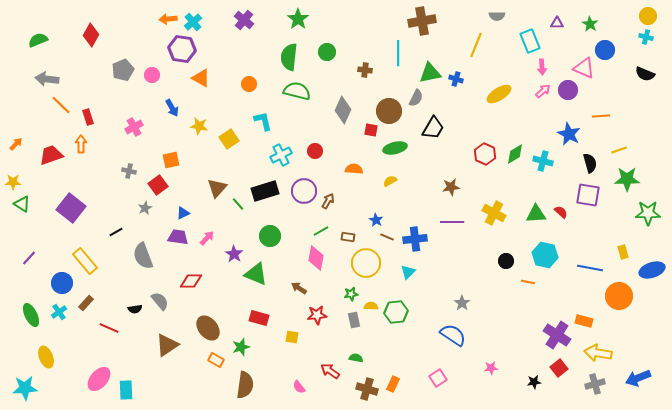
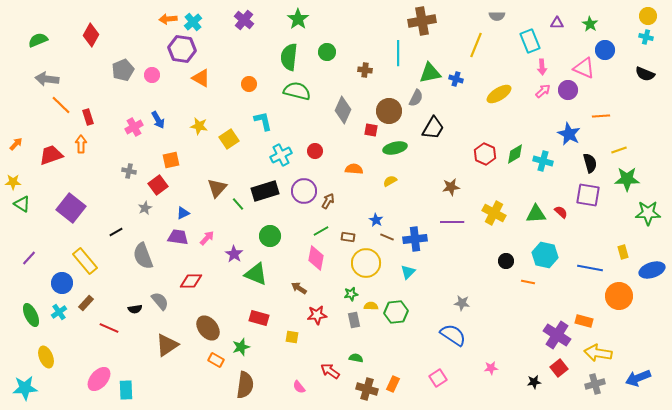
blue arrow at (172, 108): moved 14 px left, 12 px down
gray star at (462, 303): rotated 28 degrees counterclockwise
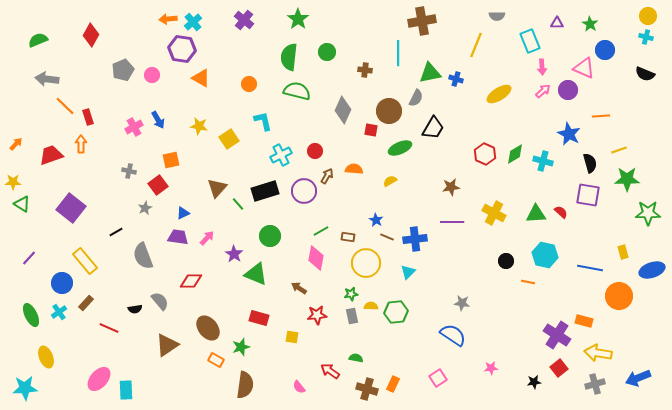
orange line at (61, 105): moved 4 px right, 1 px down
green ellipse at (395, 148): moved 5 px right; rotated 10 degrees counterclockwise
brown arrow at (328, 201): moved 1 px left, 25 px up
gray rectangle at (354, 320): moved 2 px left, 4 px up
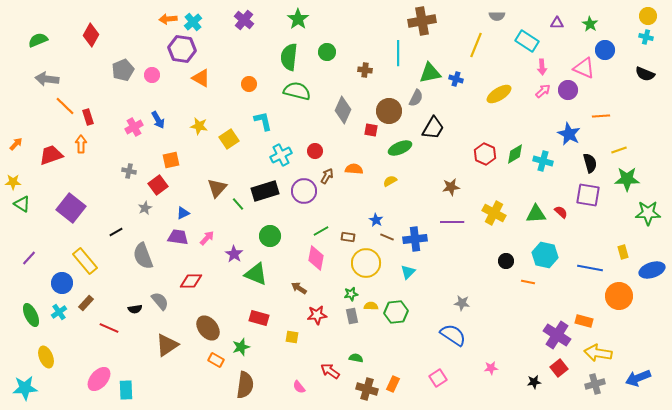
cyan rectangle at (530, 41): moved 3 px left; rotated 35 degrees counterclockwise
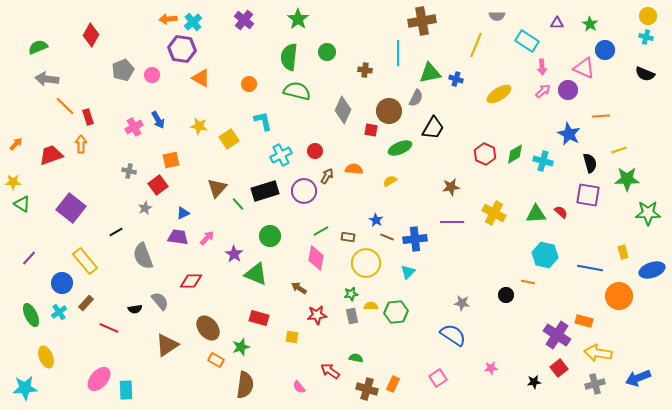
green semicircle at (38, 40): moved 7 px down
black circle at (506, 261): moved 34 px down
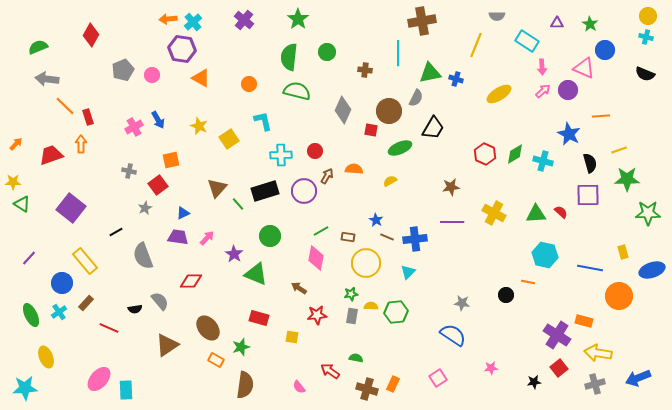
yellow star at (199, 126): rotated 12 degrees clockwise
cyan cross at (281, 155): rotated 25 degrees clockwise
purple square at (588, 195): rotated 10 degrees counterclockwise
gray rectangle at (352, 316): rotated 21 degrees clockwise
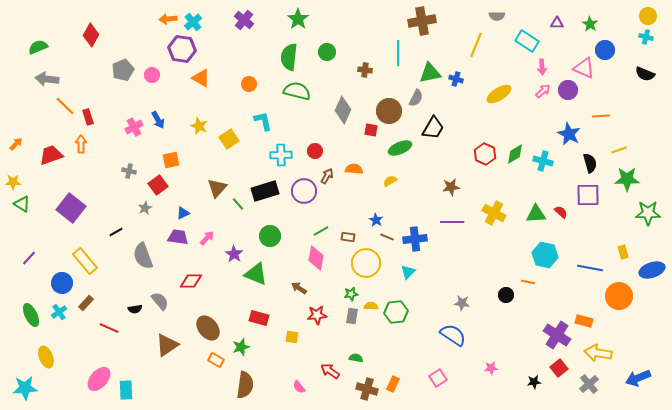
gray cross at (595, 384): moved 6 px left; rotated 24 degrees counterclockwise
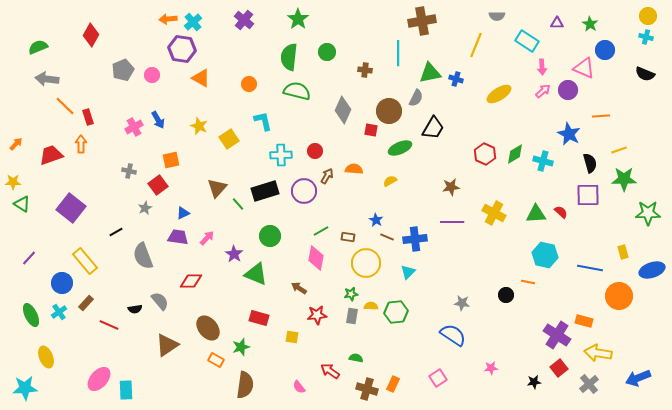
green star at (627, 179): moved 3 px left
red line at (109, 328): moved 3 px up
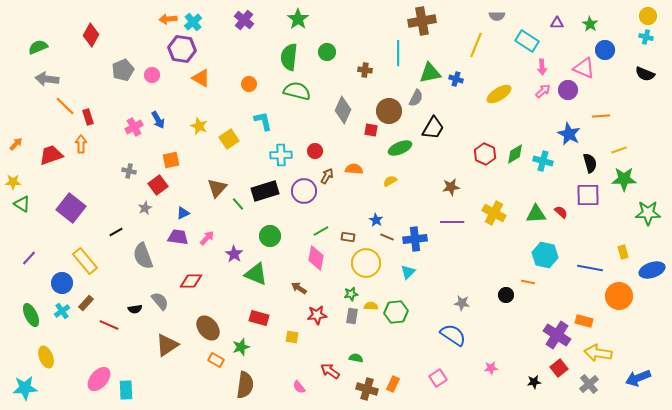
cyan cross at (59, 312): moved 3 px right, 1 px up
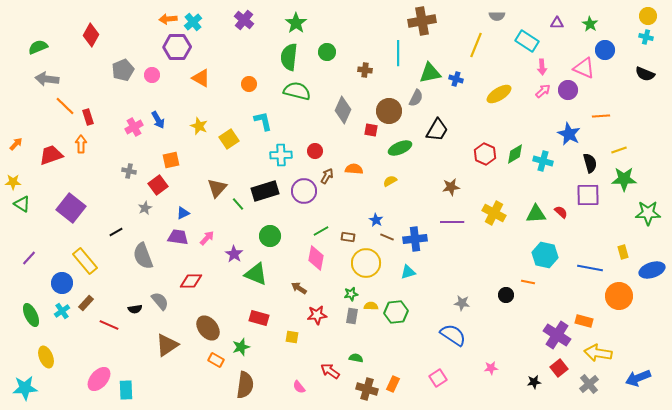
green star at (298, 19): moved 2 px left, 4 px down
purple hexagon at (182, 49): moved 5 px left, 2 px up; rotated 8 degrees counterclockwise
black trapezoid at (433, 128): moved 4 px right, 2 px down
cyan triangle at (408, 272): rotated 28 degrees clockwise
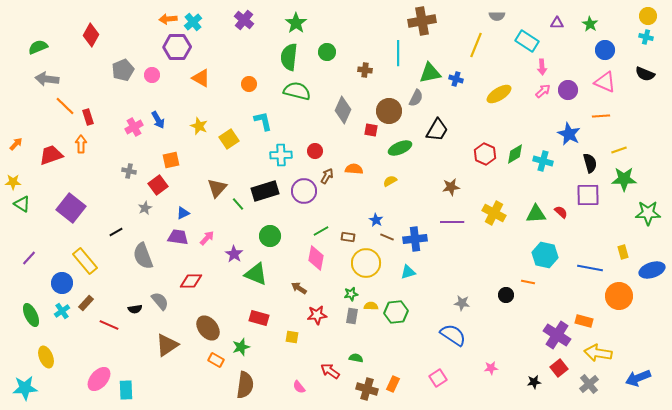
pink triangle at (584, 68): moved 21 px right, 14 px down
